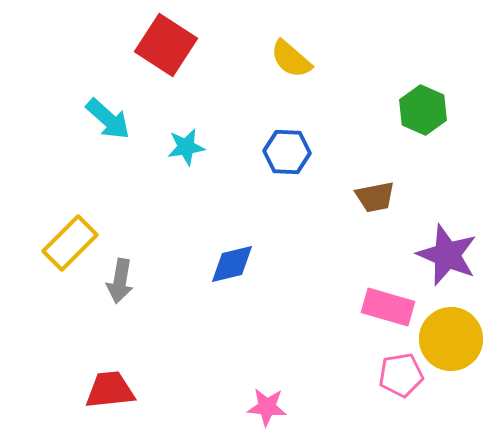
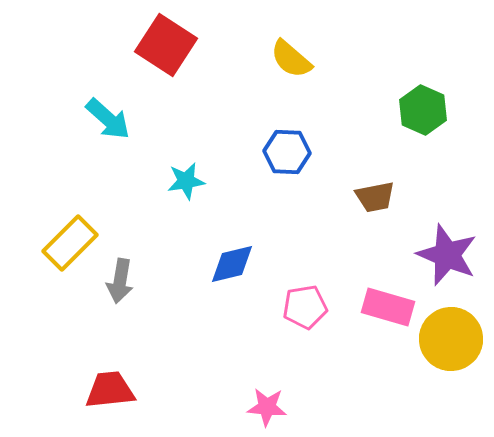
cyan star: moved 34 px down
pink pentagon: moved 96 px left, 68 px up
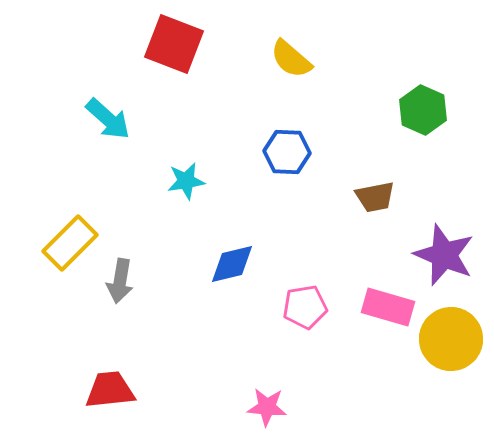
red square: moved 8 px right, 1 px up; rotated 12 degrees counterclockwise
purple star: moved 3 px left
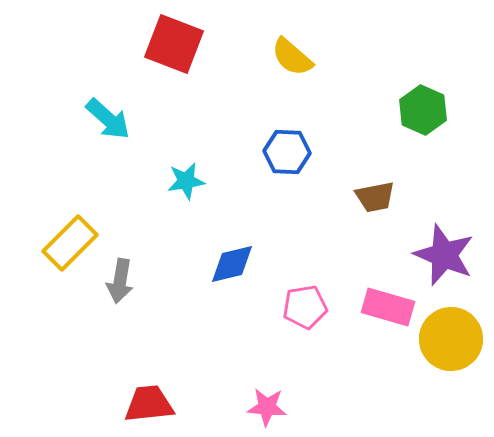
yellow semicircle: moved 1 px right, 2 px up
red trapezoid: moved 39 px right, 14 px down
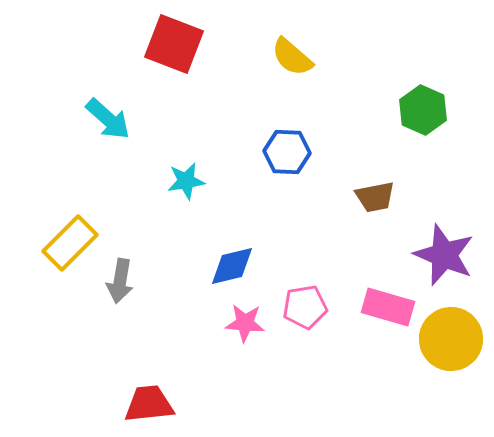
blue diamond: moved 2 px down
pink star: moved 22 px left, 84 px up
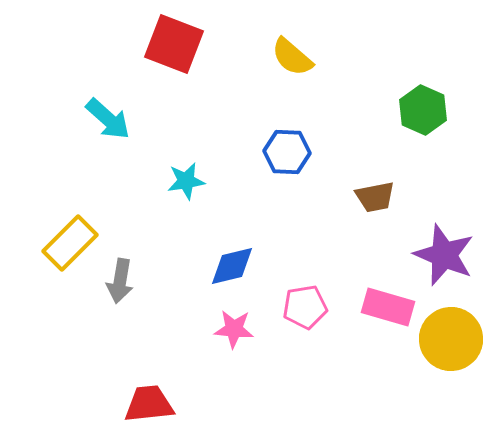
pink star: moved 11 px left, 6 px down
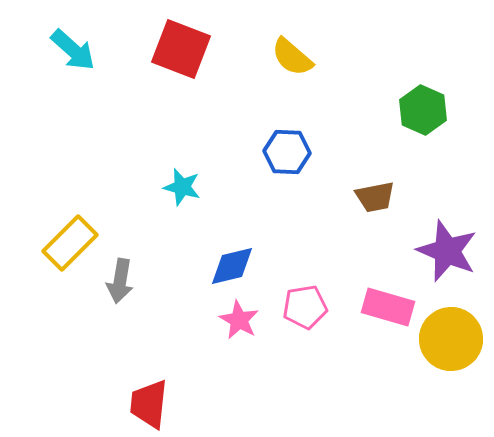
red square: moved 7 px right, 5 px down
cyan arrow: moved 35 px left, 69 px up
cyan star: moved 4 px left, 6 px down; rotated 24 degrees clockwise
purple star: moved 3 px right, 4 px up
pink star: moved 5 px right, 9 px up; rotated 24 degrees clockwise
red trapezoid: rotated 78 degrees counterclockwise
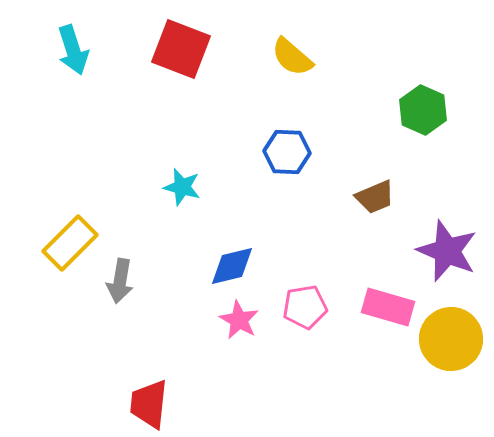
cyan arrow: rotated 30 degrees clockwise
brown trapezoid: rotated 12 degrees counterclockwise
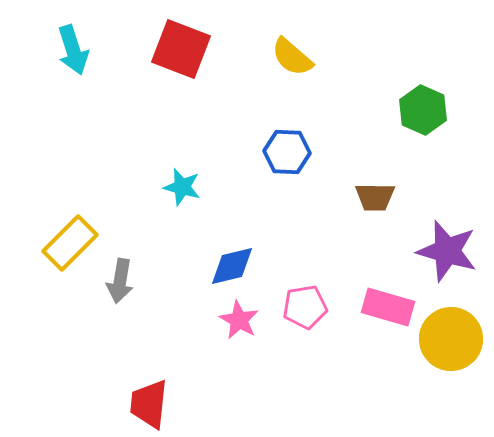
brown trapezoid: rotated 24 degrees clockwise
purple star: rotated 6 degrees counterclockwise
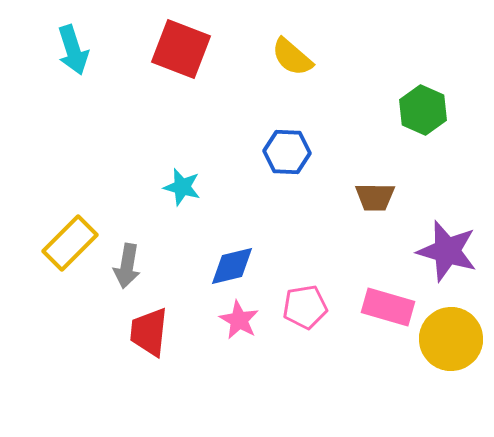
gray arrow: moved 7 px right, 15 px up
red trapezoid: moved 72 px up
